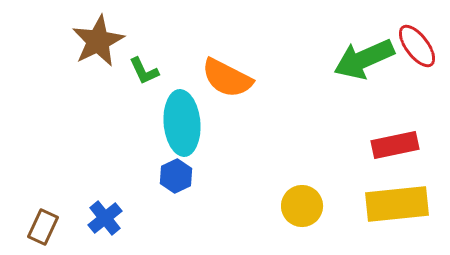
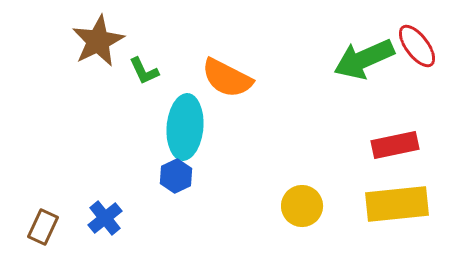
cyan ellipse: moved 3 px right, 4 px down; rotated 10 degrees clockwise
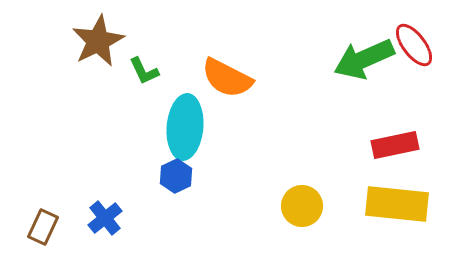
red ellipse: moved 3 px left, 1 px up
yellow rectangle: rotated 12 degrees clockwise
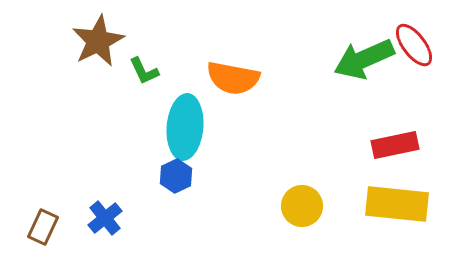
orange semicircle: moved 6 px right; rotated 16 degrees counterclockwise
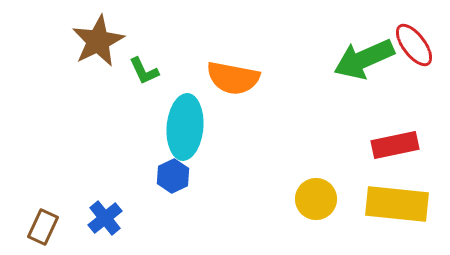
blue hexagon: moved 3 px left
yellow circle: moved 14 px right, 7 px up
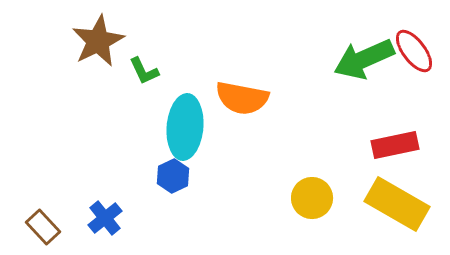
red ellipse: moved 6 px down
orange semicircle: moved 9 px right, 20 px down
yellow circle: moved 4 px left, 1 px up
yellow rectangle: rotated 24 degrees clockwise
brown rectangle: rotated 68 degrees counterclockwise
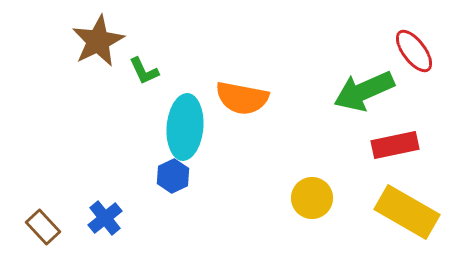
green arrow: moved 32 px down
yellow rectangle: moved 10 px right, 8 px down
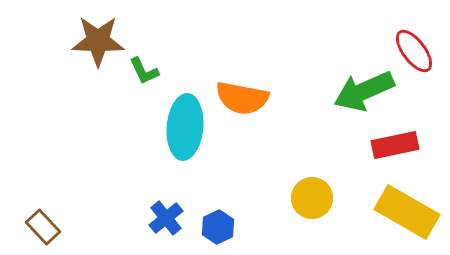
brown star: rotated 28 degrees clockwise
blue hexagon: moved 45 px right, 51 px down
blue cross: moved 61 px right
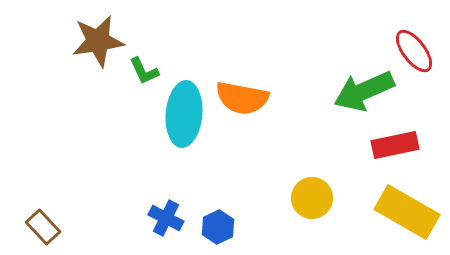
brown star: rotated 10 degrees counterclockwise
cyan ellipse: moved 1 px left, 13 px up
blue cross: rotated 24 degrees counterclockwise
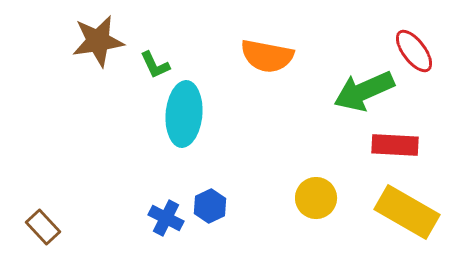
green L-shape: moved 11 px right, 6 px up
orange semicircle: moved 25 px right, 42 px up
red rectangle: rotated 15 degrees clockwise
yellow circle: moved 4 px right
blue hexagon: moved 8 px left, 21 px up
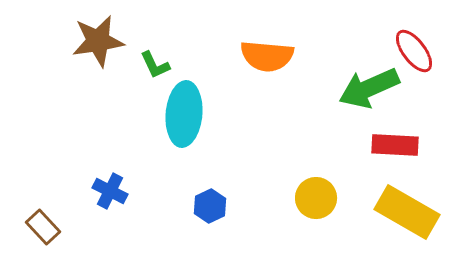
orange semicircle: rotated 6 degrees counterclockwise
green arrow: moved 5 px right, 3 px up
blue cross: moved 56 px left, 27 px up
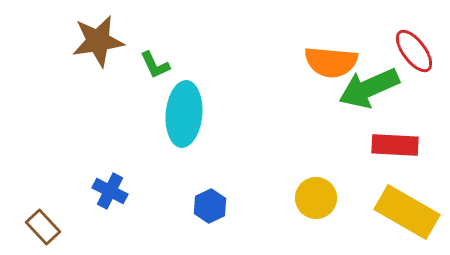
orange semicircle: moved 64 px right, 6 px down
